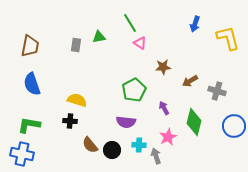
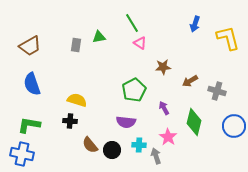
green line: moved 2 px right
brown trapezoid: rotated 50 degrees clockwise
pink star: rotated 12 degrees counterclockwise
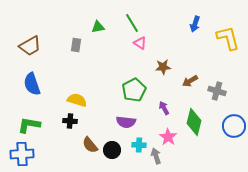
green triangle: moved 1 px left, 10 px up
blue cross: rotated 15 degrees counterclockwise
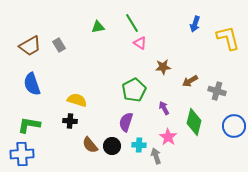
gray rectangle: moved 17 px left; rotated 40 degrees counterclockwise
purple semicircle: rotated 102 degrees clockwise
black circle: moved 4 px up
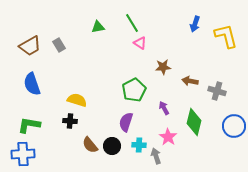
yellow L-shape: moved 2 px left, 2 px up
brown arrow: rotated 42 degrees clockwise
blue cross: moved 1 px right
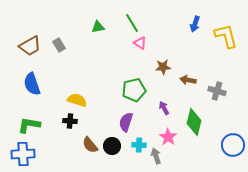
brown arrow: moved 2 px left, 1 px up
green pentagon: rotated 15 degrees clockwise
blue circle: moved 1 px left, 19 px down
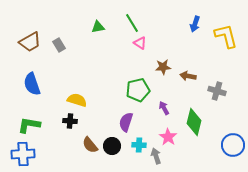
brown trapezoid: moved 4 px up
brown arrow: moved 4 px up
green pentagon: moved 4 px right
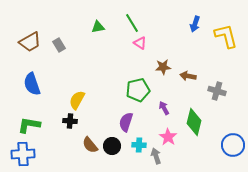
yellow semicircle: rotated 78 degrees counterclockwise
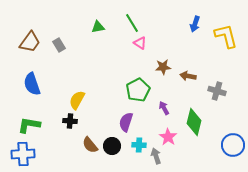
brown trapezoid: rotated 25 degrees counterclockwise
green pentagon: rotated 15 degrees counterclockwise
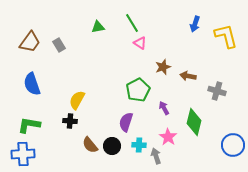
brown star: rotated 14 degrees counterclockwise
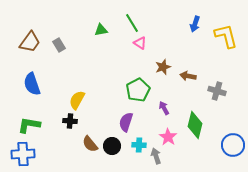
green triangle: moved 3 px right, 3 px down
green diamond: moved 1 px right, 3 px down
brown semicircle: moved 1 px up
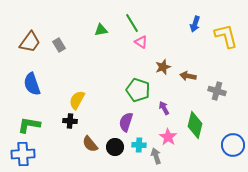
pink triangle: moved 1 px right, 1 px up
green pentagon: rotated 25 degrees counterclockwise
black circle: moved 3 px right, 1 px down
